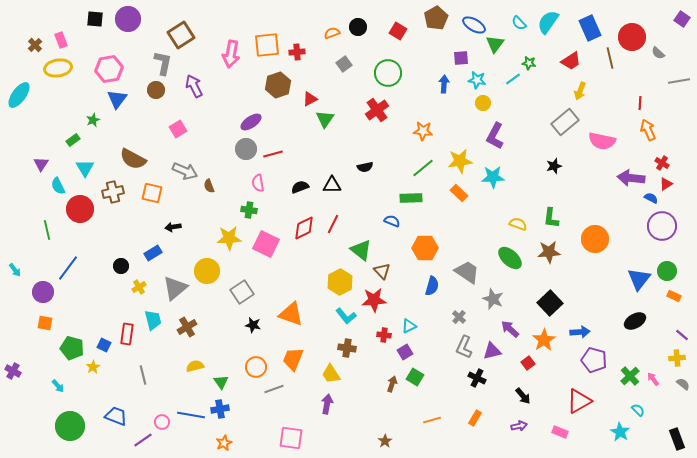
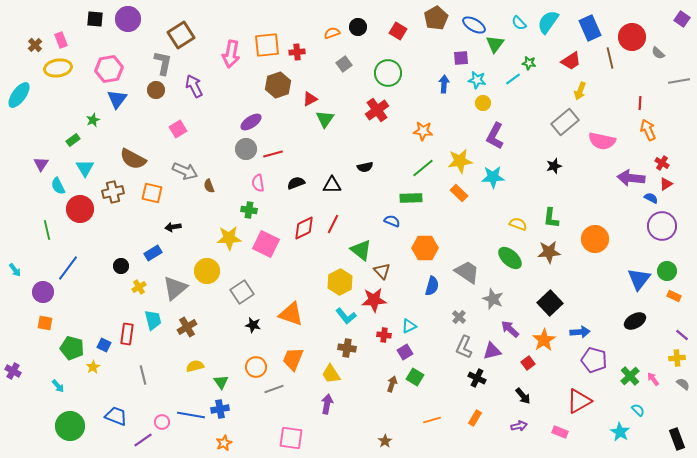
black semicircle at (300, 187): moved 4 px left, 4 px up
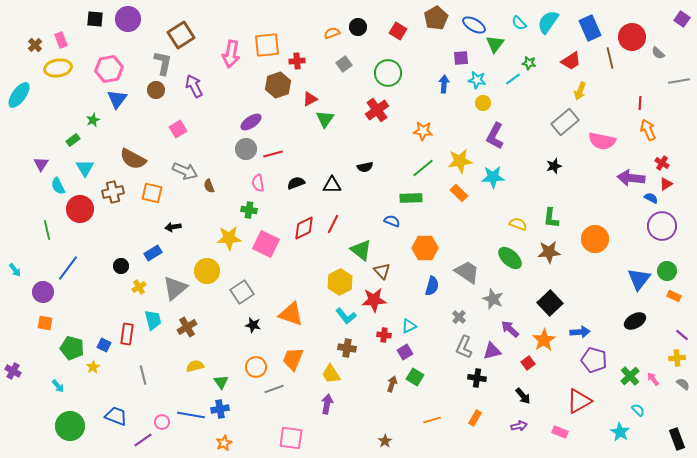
red cross at (297, 52): moved 9 px down
black cross at (477, 378): rotated 18 degrees counterclockwise
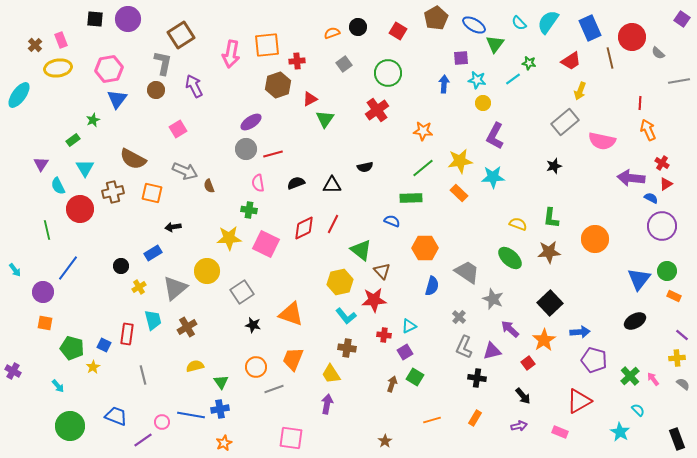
yellow hexagon at (340, 282): rotated 15 degrees clockwise
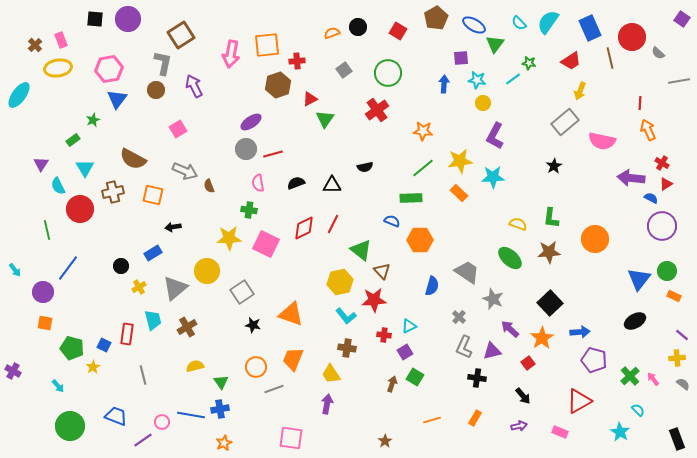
gray square at (344, 64): moved 6 px down
black star at (554, 166): rotated 14 degrees counterclockwise
orange square at (152, 193): moved 1 px right, 2 px down
orange hexagon at (425, 248): moved 5 px left, 8 px up
orange star at (544, 340): moved 2 px left, 2 px up
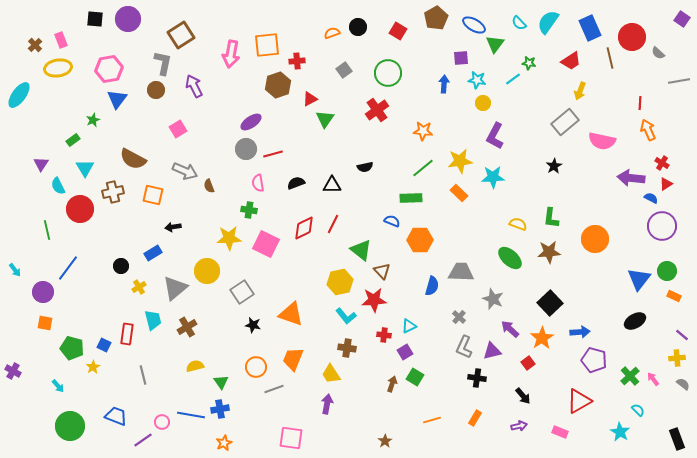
gray trapezoid at (467, 272): moved 6 px left; rotated 32 degrees counterclockwise
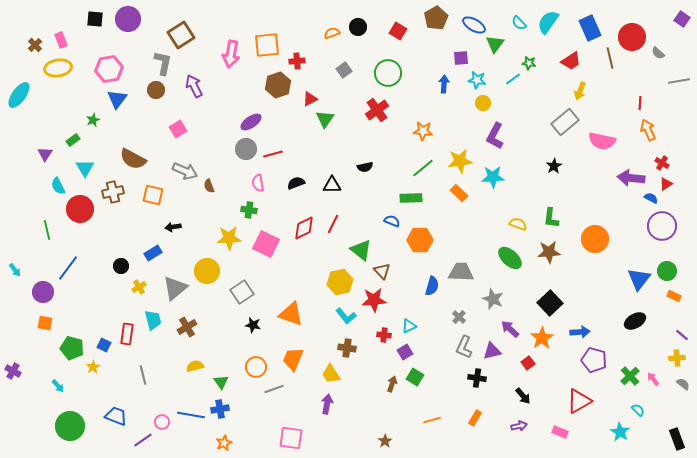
purple triangle at (41, 164): moved 4 px right, 10 px up
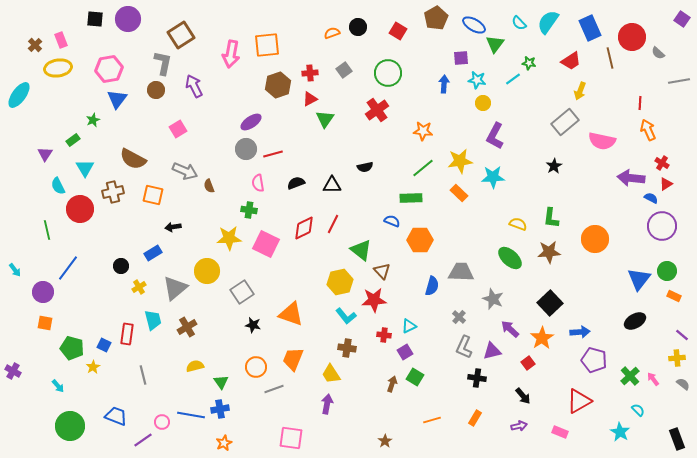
red cross at (297, 61): moved 13 px right, 12 px down
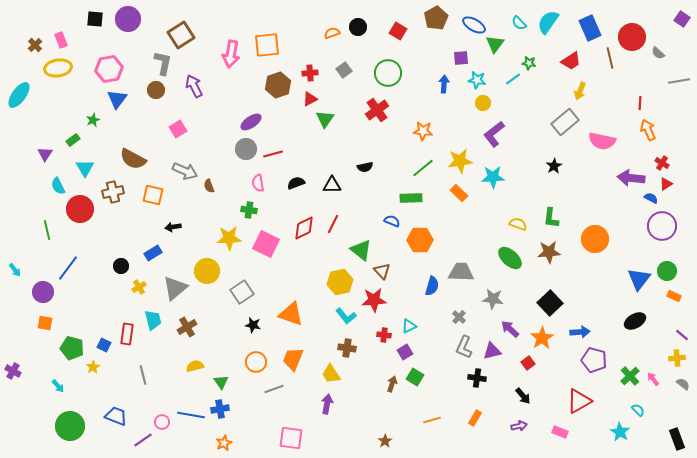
purple L-shape at (495, 136): moved 1 px left, 2 px up; rotated 24 degrees clockwise
gray star at (493, 299): rotated 15 degrees counterclockwise
orange circle at (256, 367): moved 5 px up
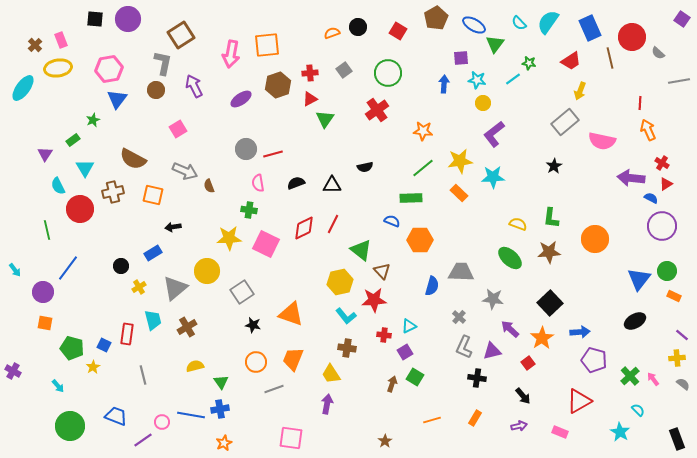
cyan ellipse at (19, 95): moved 4 px right, 7 px up
purple ellipse at (251, 122): moved 10 px left, 23 px up
